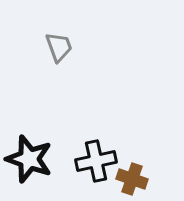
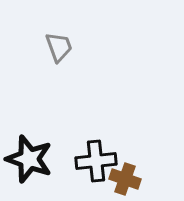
black cross: rotated 6 degrees clockwise
brown cross: moved 7 px left
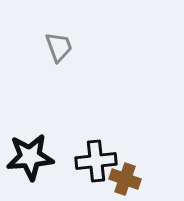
black star: moved 1 px right, 2 px up; rotated 24 degrees counterclockwise
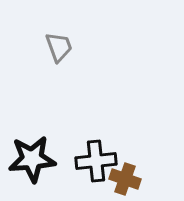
black star: moved 2 px right, 2 px down
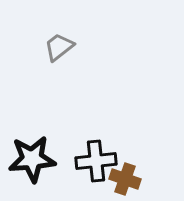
gray trapezoid: rotated 108 degrees counterclockwise
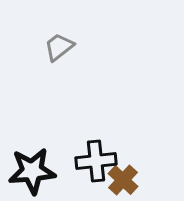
black star: moved 12 px down
brown cross: moved 2 px left, 1 px down; rotated 24 degrees clockwise
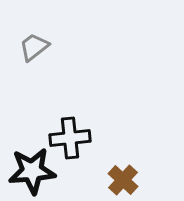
gray trapezoid: moved 25 px left
black cross: moved 26 px left, 23 px up
